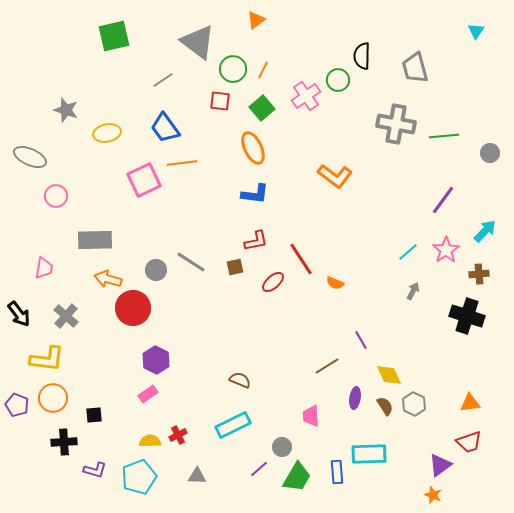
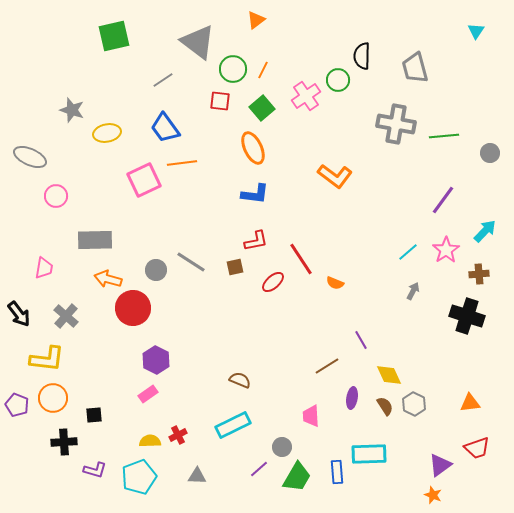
gray star at (66, 110): moved 6 px right
purple ellipse at (355, 398): moved 3 px left
red trapezoid at (469, 442): moved 8 px right, 6 px down
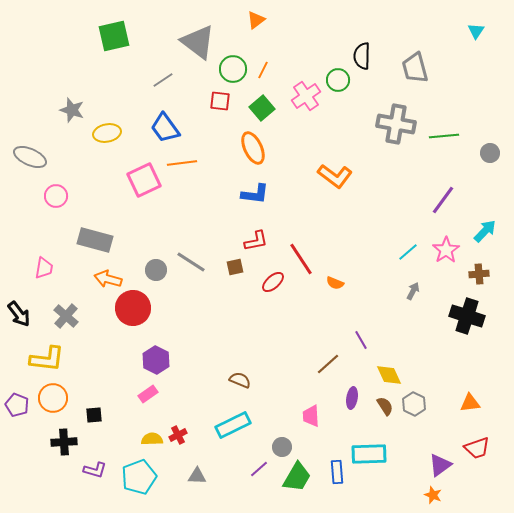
gray rectangle at (95, 240): rotated 16 degrees clockwise
brown line at (327, 366): moved 1 px right, 2 px up; rotated 10 degrees counterclockwise
yellow semicircle at (150, 441): moved 2 px right, 2 px up
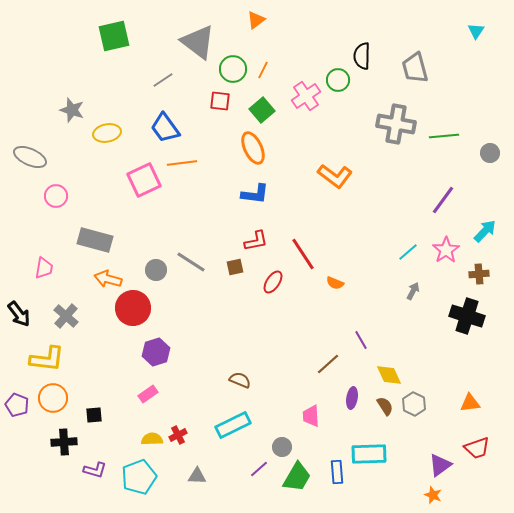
green square at (262, 108): moved 2 px down
red line at (301, 259): moved 2 px right, 5 px up
red ellipse at (273, 282): rotated 15 degrees counterclockwise
purple hexagon at (156, 360): moved 8 px up; rotated 16 degrees clockwise
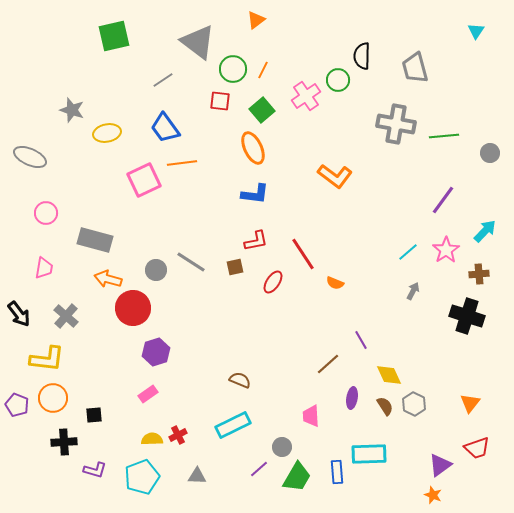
pink circle at (56, 196): moved 10 px left, 17 px down
orange triangle at (470, 403): rotated 45 degrees counterclockwise
cyan pentagon at (139, 477): moved 3 px right
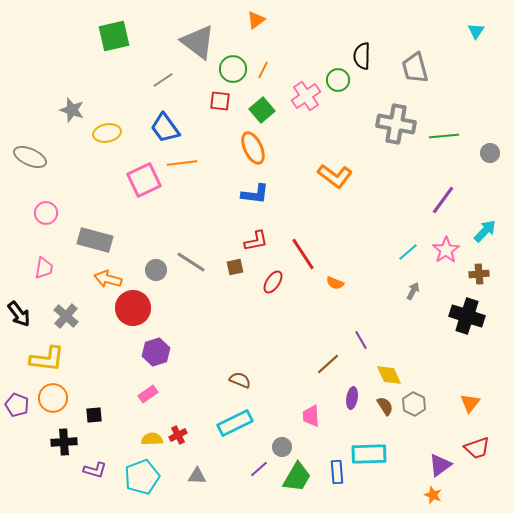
cyan rectangle at (233, 425): moved 2 px right, 2 px up
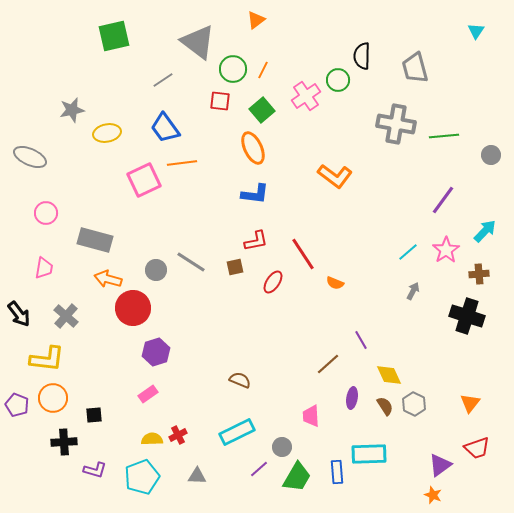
gray star at (72, 110): rotated 30 degrees counterclockwise
gray circle at (490, 153): moved 1 px right, 2 px down
cyan rectangle at (235, 423): moved 2 px right, 9 px down
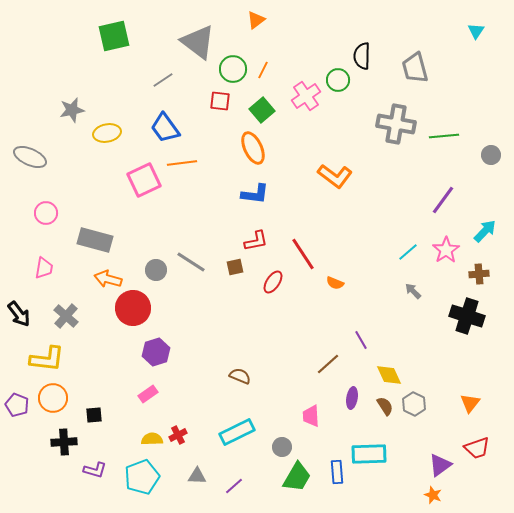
gray arrow at (413, 291): rotated 72 degrees counterclockwise
brown semicircle at (240, 380): moved 4 px up
purple line at (259, 469): moved 25 px left, 17 px down
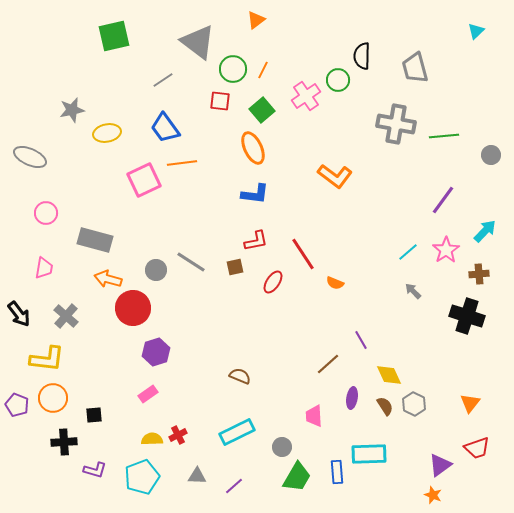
cyan triangle at (476, 31): rotated 12 degrees clockwise
pink trapezoid at (311, 416): moved 3 px right
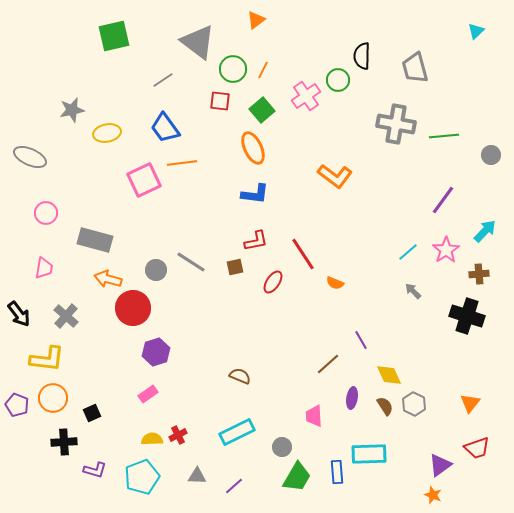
black square at (94, 415): moved 2 px left, 2 px up; rotated 18 degrees counterclockwise
